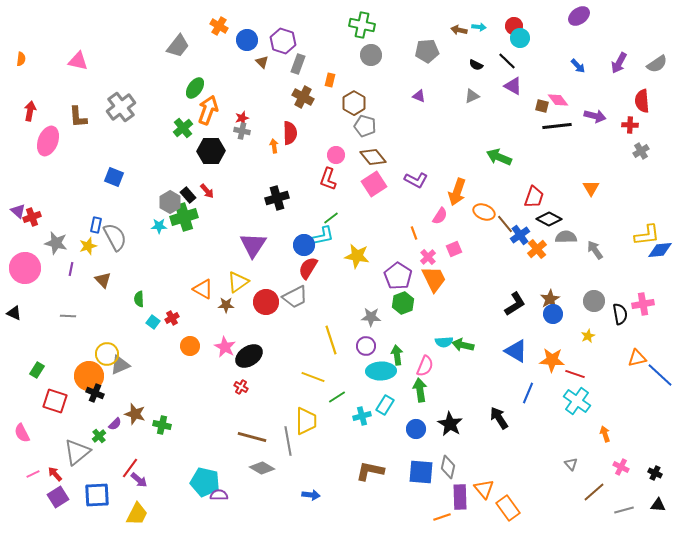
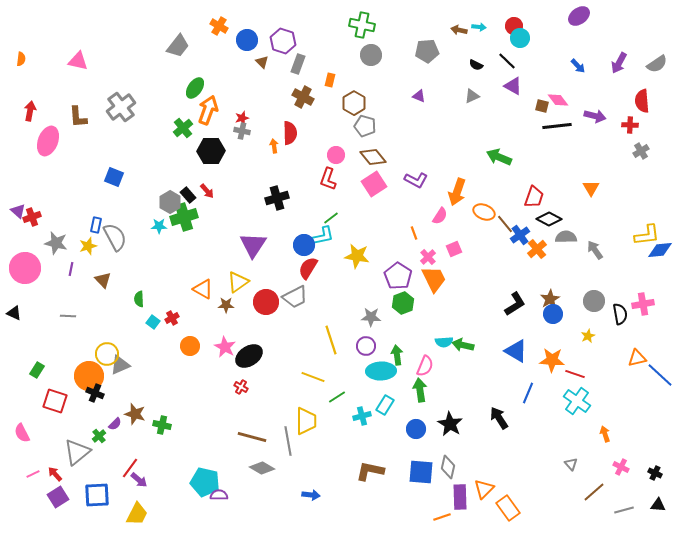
orange triangle at (484, 489): rotated 25 degrees clockwise
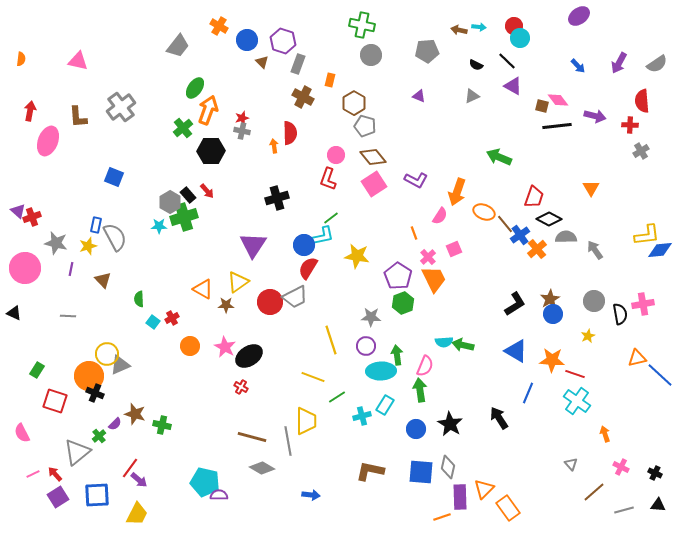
red circle at (266, 302): moved 4 px right
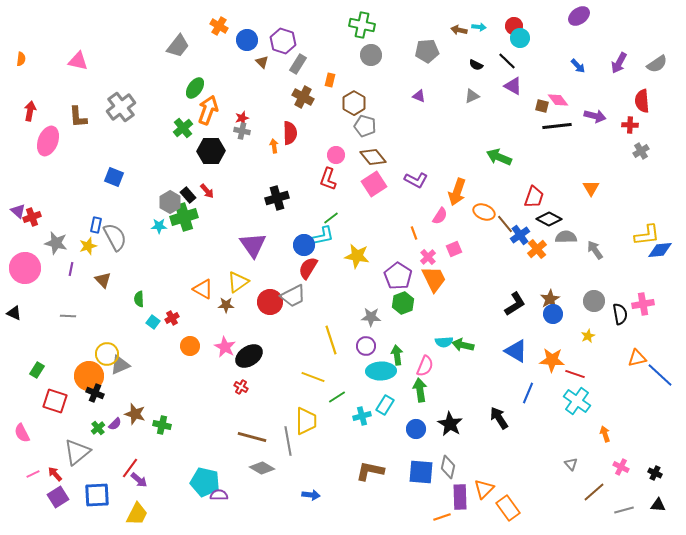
gray rectangle at (298, 64): rotated 12 degrees clockwise
purple triangle at (253, 245): rotated 8 degrees counterclockwise
gray trapezoid at (295, 297): moved 2 px left, 1 px up
green cross at (99, 436): moved 1 px left, 8 px up
